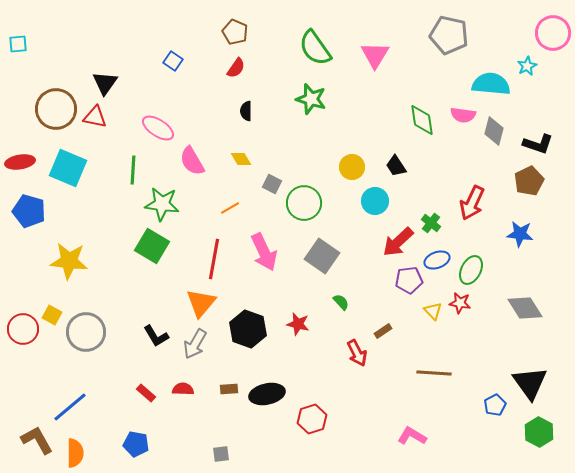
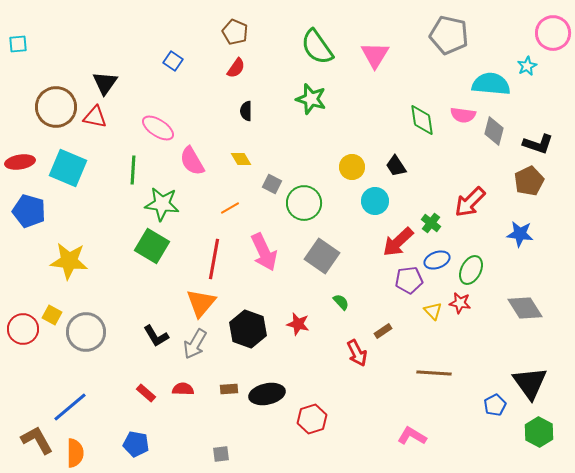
green semicircle at (315, 48): moved 2 px right, 1 px up
brown circle at (56, 109): moved 2 px up
red arrow at (472, 203): moved 2 px left, 1 px up; rotated 20 degrees clockwise
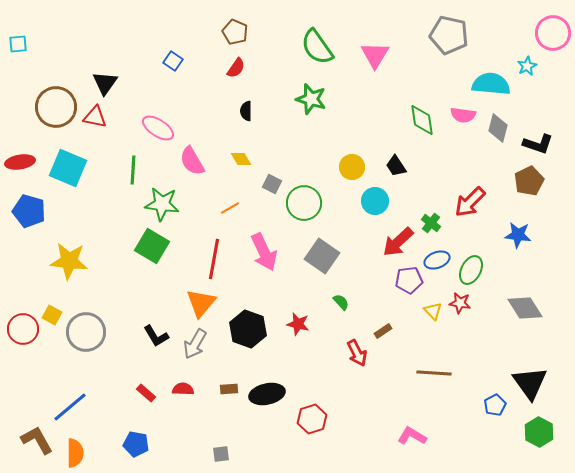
gray diamond at (494, 131): moved 4 px right, 3 px up
blue star at (520, 234): moved 2 px left, 1 px down
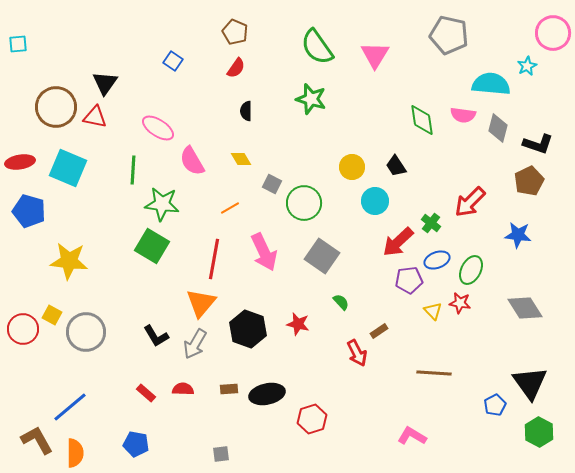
brown rectangle at (383, 331): moved 4 px left
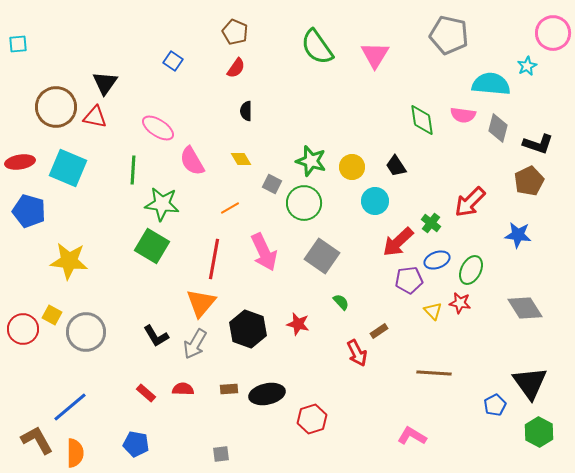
green star at (311, 99): moved 62 px down
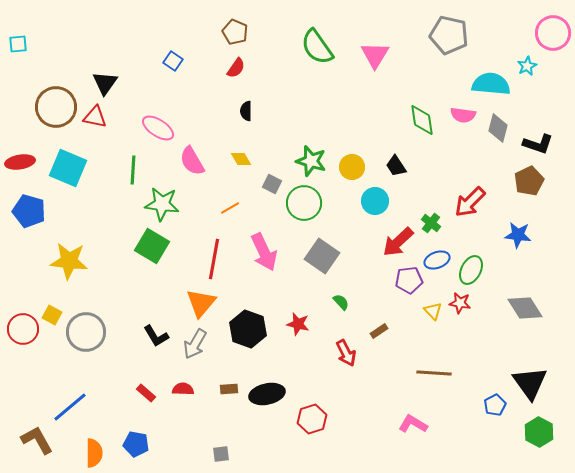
red arrow at (357, 353): moved 11 px left
pink L-shape at (412, 436): moved 1 px right, 12 px up
orange semicircle at (75, 453): moved 19 px right
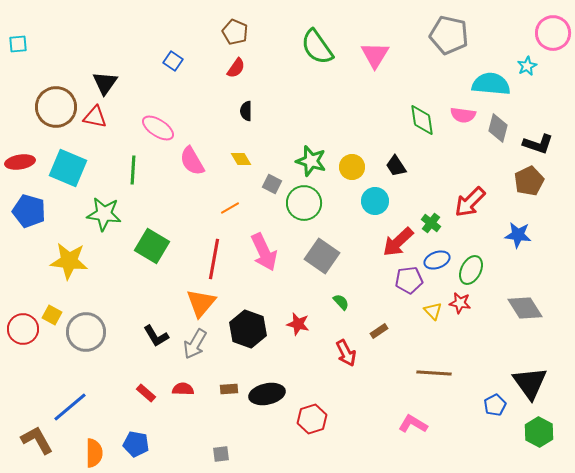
green star at (162, 204): moved 58 px left, 10 px down
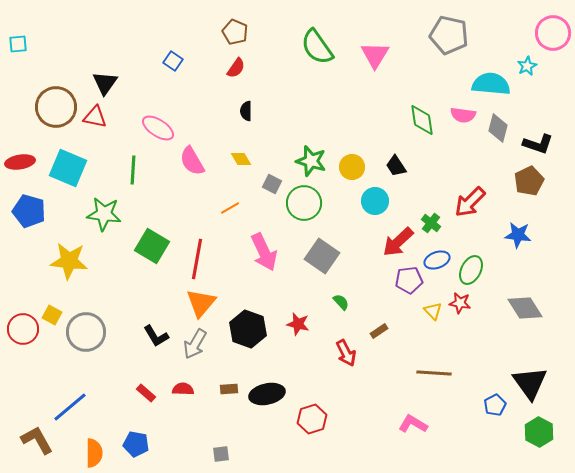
red line at (214, 259): moved 17 px left
